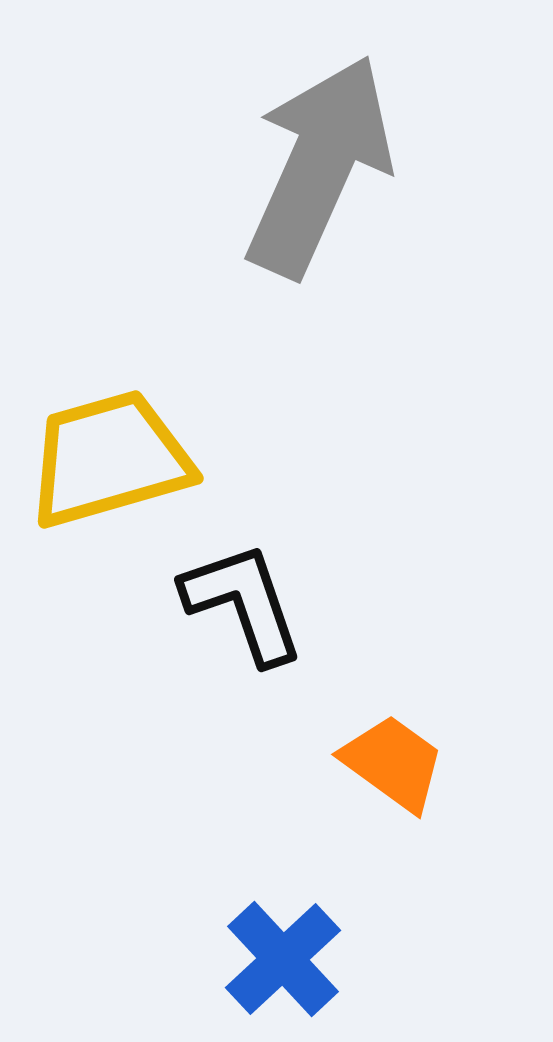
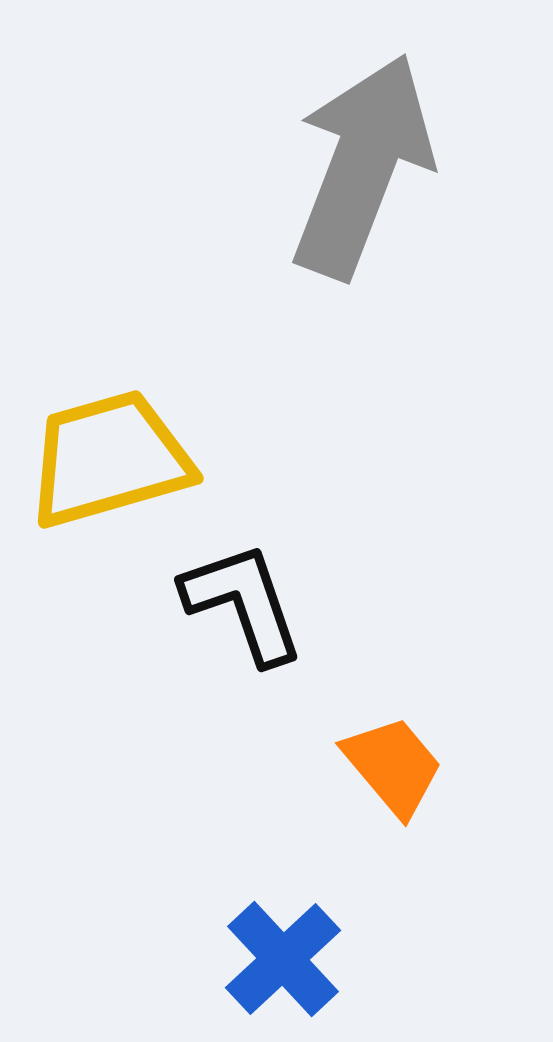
gray arrow: moved 43 px right; rotated 3 degrees counterclockwise
orange trapezoid: moved 3 px down; rotated 14 degrees clockwise
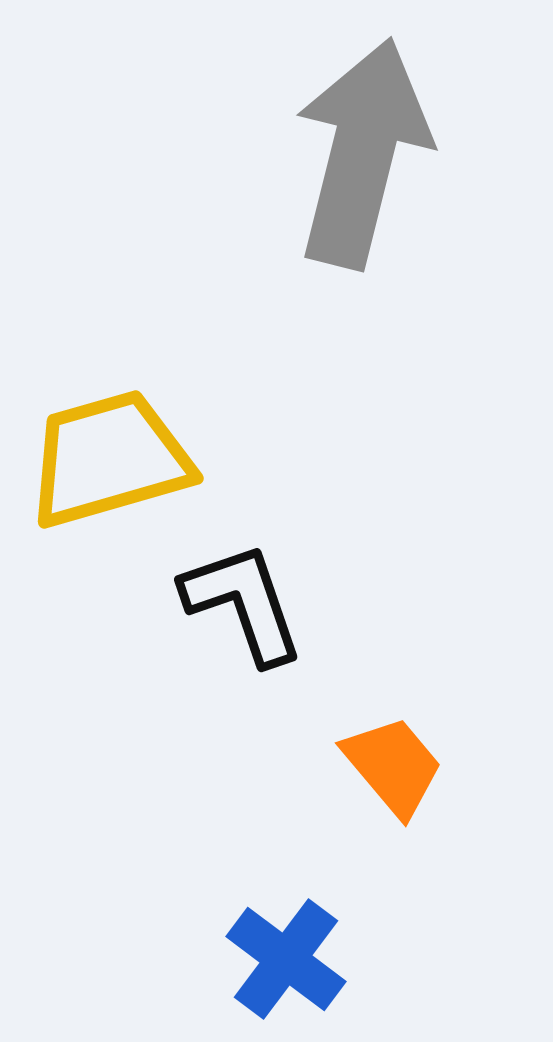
gray arrow: moved 13 px up; rotated 7 degrees counterclockwise
blue cross: moved 3 px right; rotated 10 degrees counterclockwise
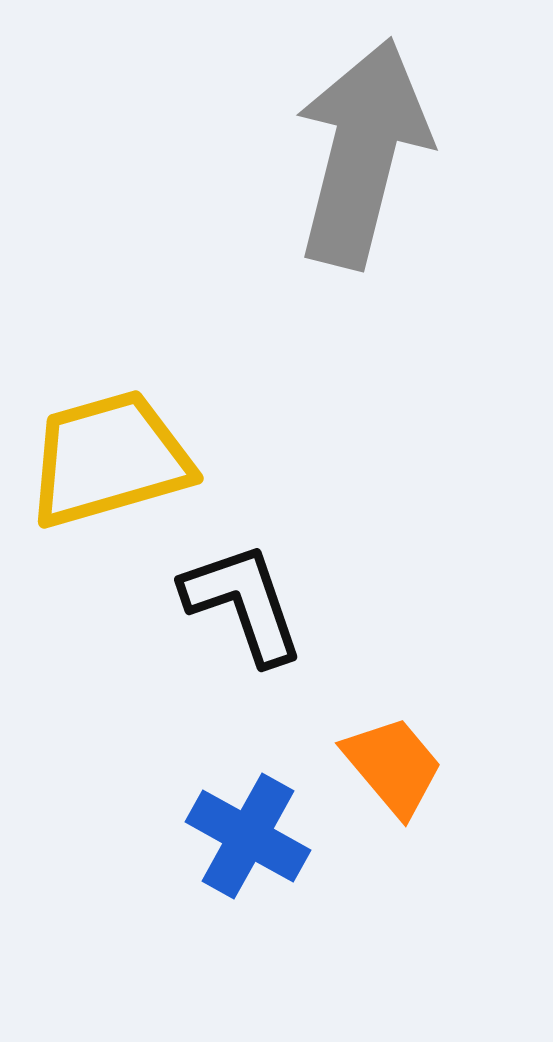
blue cross: moved 38 px left, 123 px up; rotated 8 degrees counterclockwise
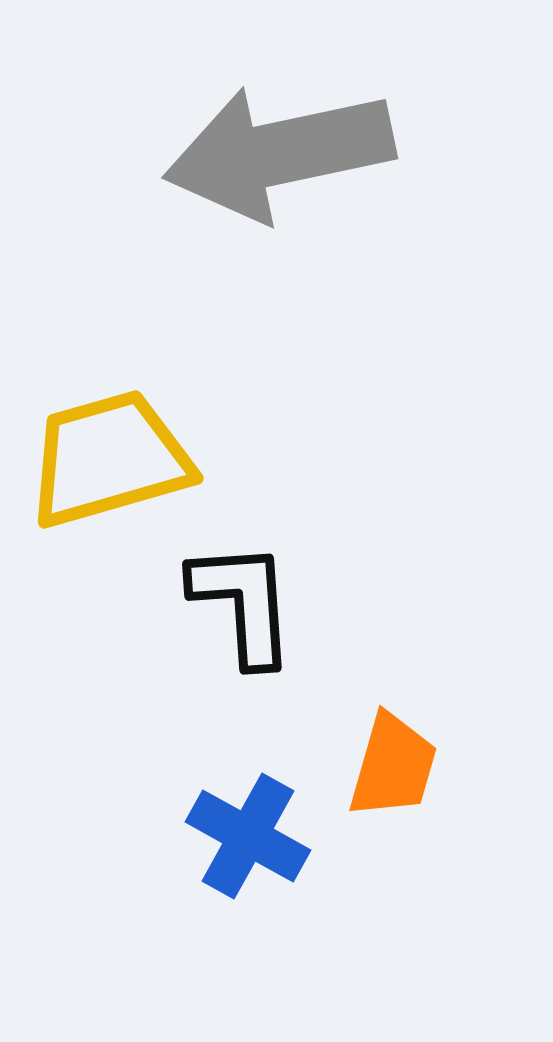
gray arrow: moved 83 px left; rotated 116 degrees counterclockwise
black L-shape: rotated 15 degrees clockwise
orange trapezoid: rotated 56 degrees clockwise
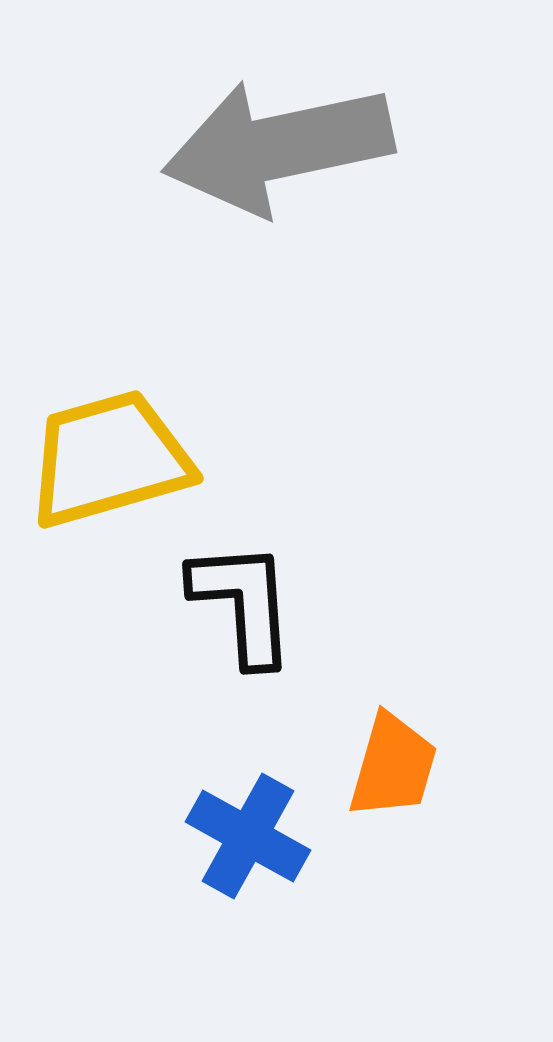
gray arrow: moved 1 px left, 6 px up
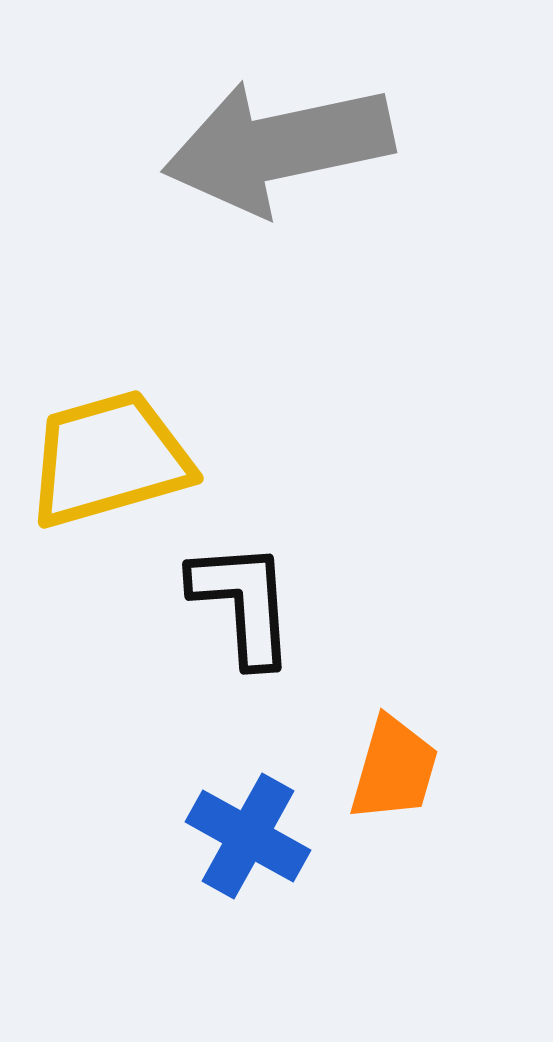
orange trapezoid: moved 1 px right, 3 px down
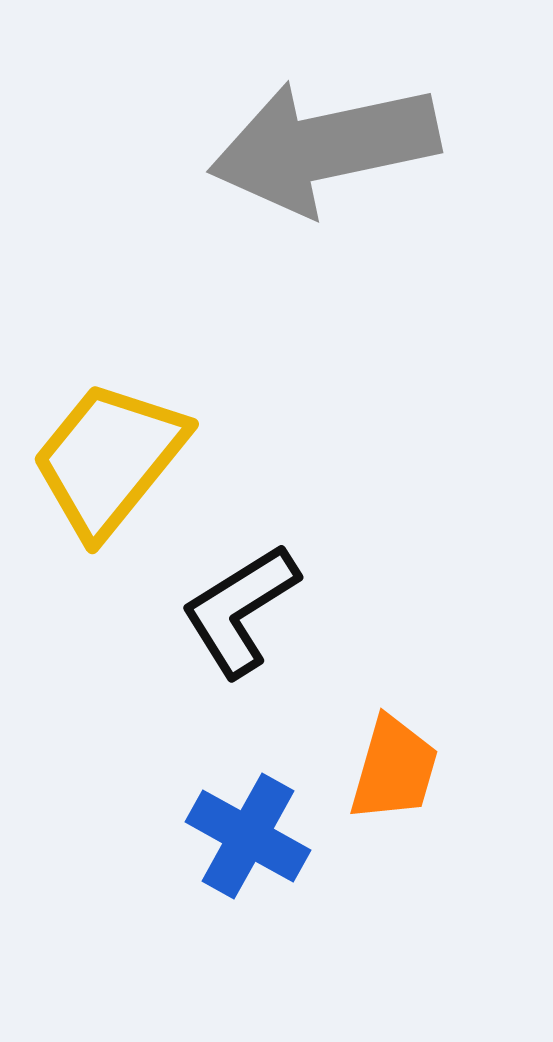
gray arrow: moved 46 px right
yellow trapezoid: rotated 35 degrees counterclockwise
black L-shape: moved 3 px left, 7 px down; rotated 118 degrees counterclockwise
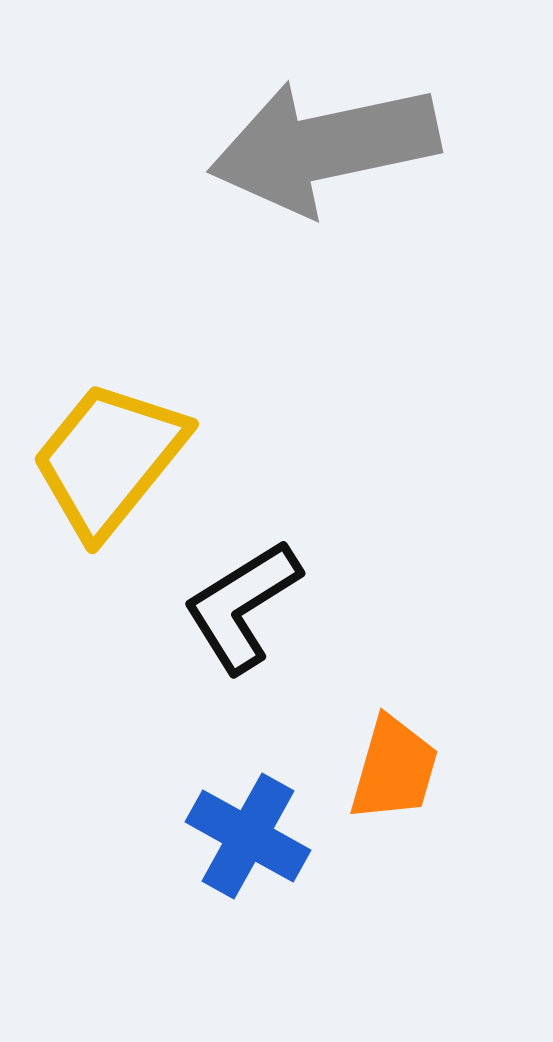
black L-shape: moved 2 px right, 4 px up
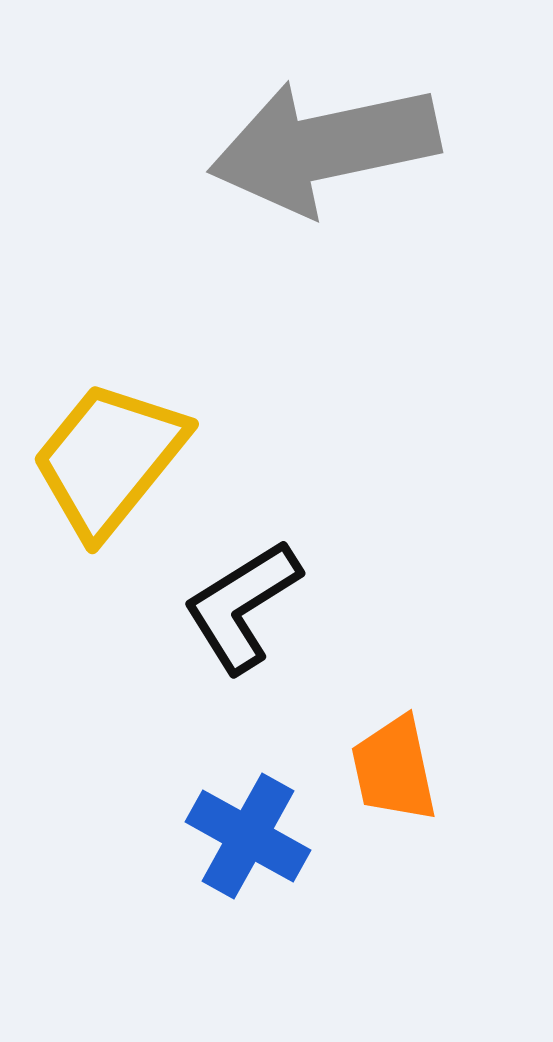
orange trapezoid: rotated 152 degrees clockwise
